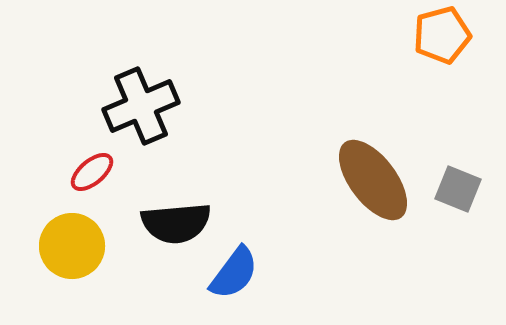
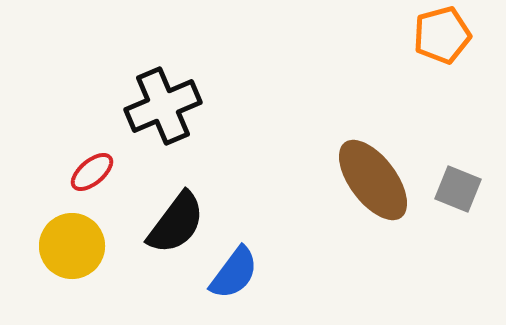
black cross: moved 22 px right
black semicircle: rotated 48 degrees counterclockwise
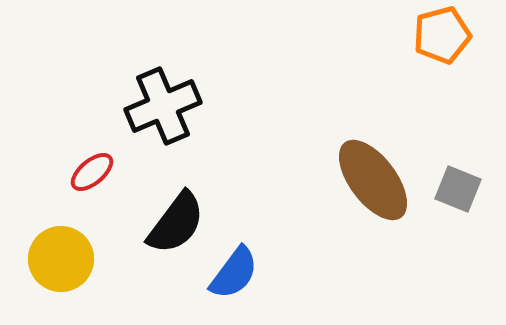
yellow circle: moved 11 px left, 13 px down
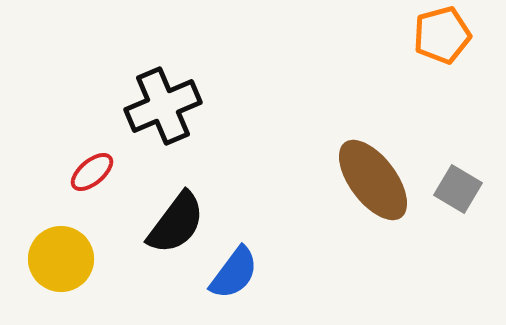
gray square: rotated 9 degrees clockwise
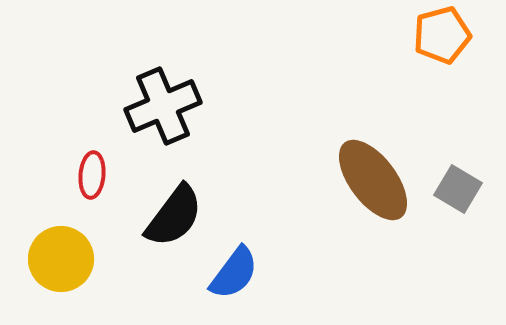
red ellipse: moved 3 px down; rotated 45 degrees counterclockwise
black semicircle: moved 2 px left, 7 px up
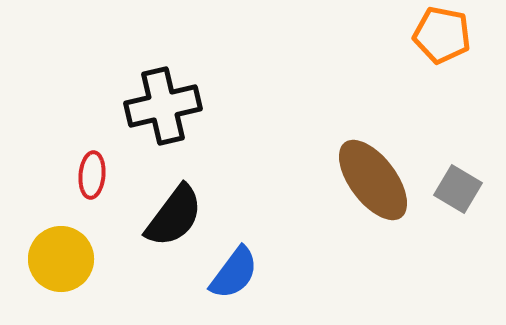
orange pentagon: rotated 26 degrees clockwise
black cross: rotated 10 degrees clockwise
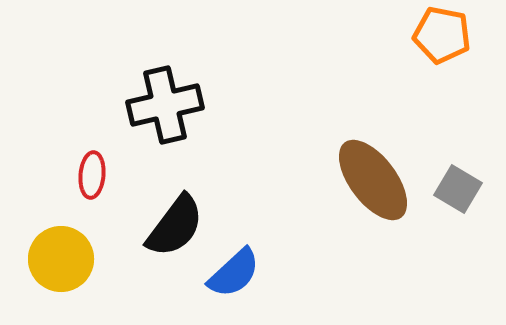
black cross: moved 2 px right, 1 px up
black semicircle: moved 1 px right, 10 px down
blue semicircle: rotated 10 degrees clockwise
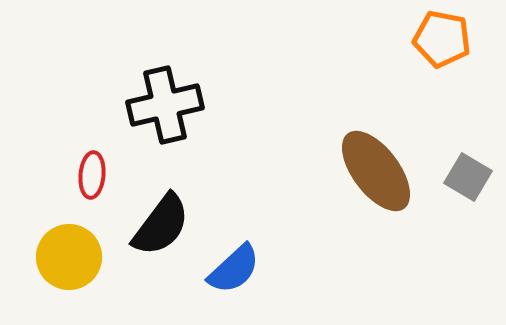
orange pentagon: moved 4 px down
brown ellipse: moved 3 px right, 9 px up
gray square: moved 10 px right, 12 px up
black semicircle: moved 14 px left, 1 px up
yellow circle: moved 8 px right, 2 px up
blue semicircle: moved 4 px up
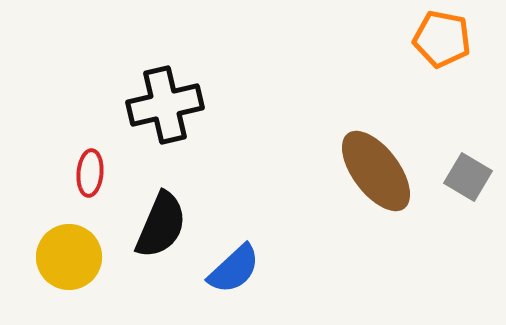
red ellipse: moved 2 px left, 2 px up
black semicircle: rotated 14 degrees counterclockwise
